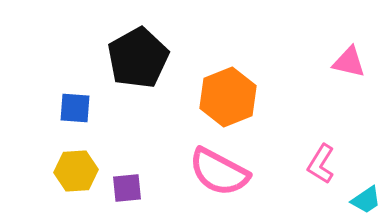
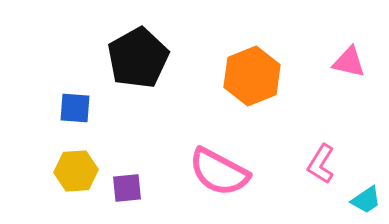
orange hexagon: moved 24 px right, 21 px up
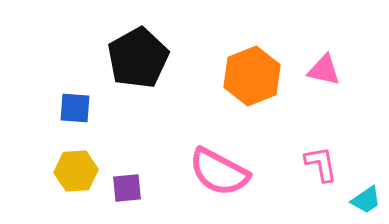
pink triangle: moved 25 px left, 8 px down
pink L-shape: rotated 138 degrees clockwise
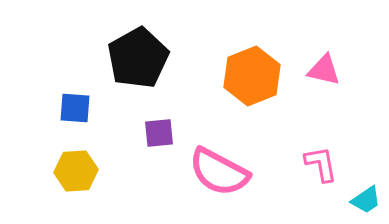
purple square: moved 32 px right, 55 px up
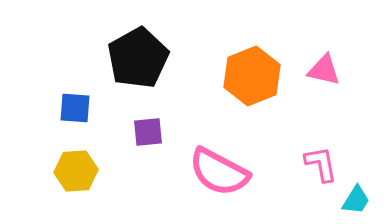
purple square: moved 11 px left, 1 px up
cyan trapezoid: moved 10 px left; rotated 24 degrees counterclockwise
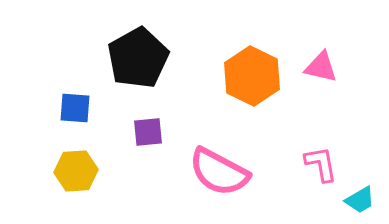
pink triangle: moved 3 px left, 3 px up
orange hexagon: rotated 12 degrees counterclockwise
cyan trapezoid: moved 4 px right; rotated 28 degrees clockwise
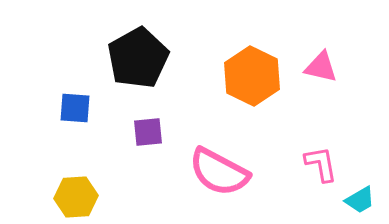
yellow hexagon: moved 26 px down
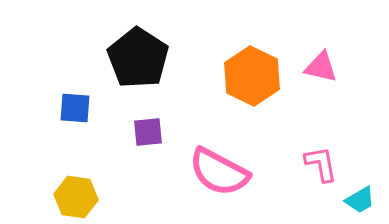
black pentagon: rotated 10 degrees counterclockwise
yellow hexagon: rotated 12 degrees clockwise
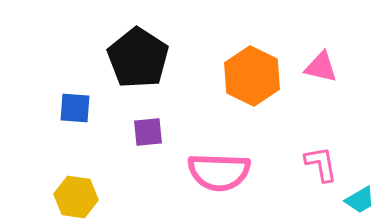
pink semicircle: rotated 26 degrees counterclockwise
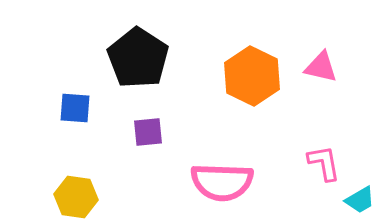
pink L-shape: moved 3 px right, 1 px up
pink semicircle: moved 3 px right, 10 px down
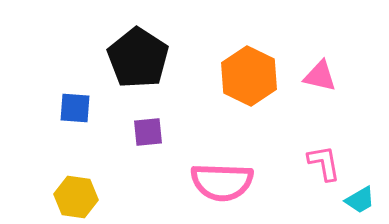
pink triangle: moved 1 px left, 9 px down
orange hexagon: moved 3 px left
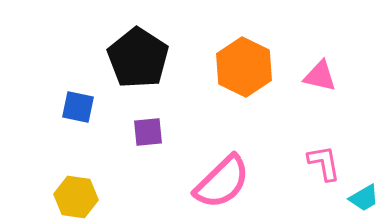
orange hexagon: moved 5 px left, 9 px up
blue square: moved 3 px right, 1 px up; rotated 8 degrees clockwise
pink semicircle: rotated 46 degrees counterclockwise
cyan trapezoid: moved 4 px right, 2 px up
